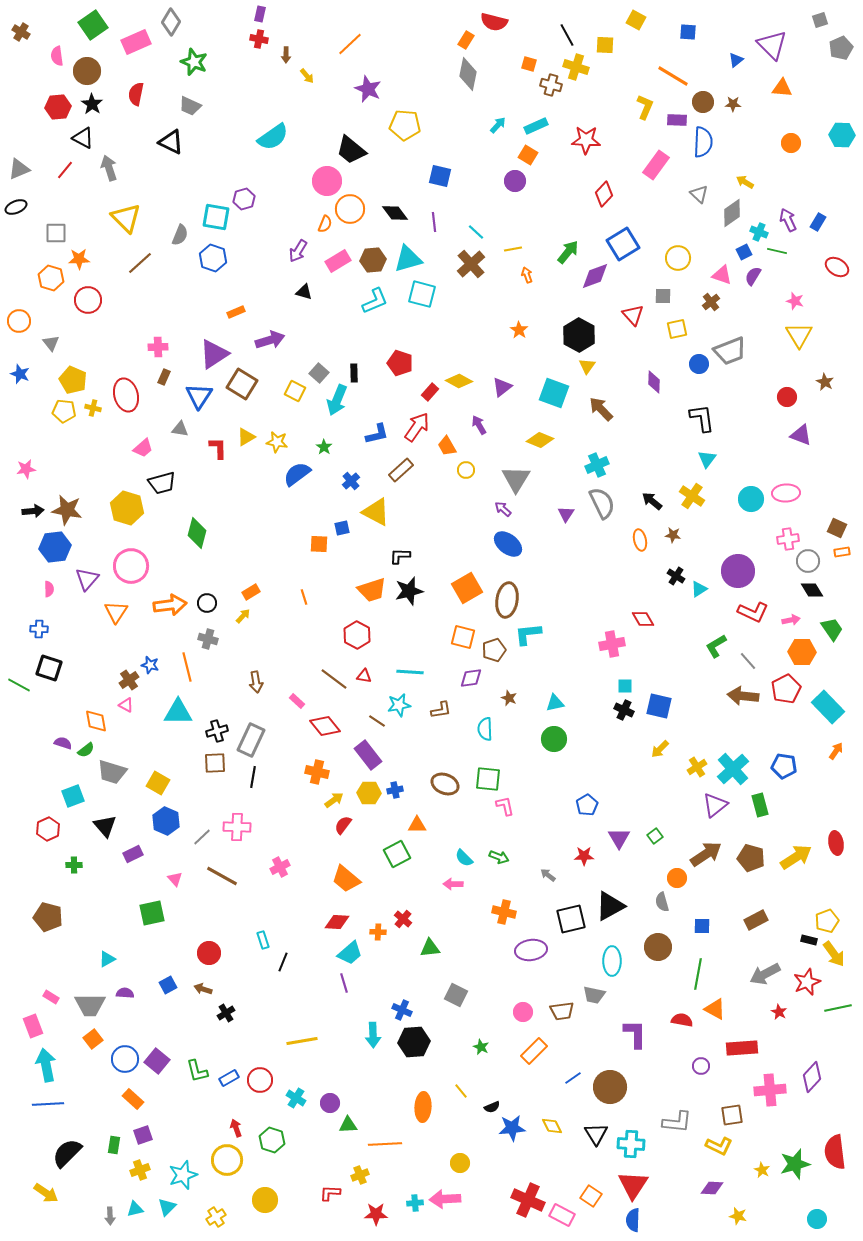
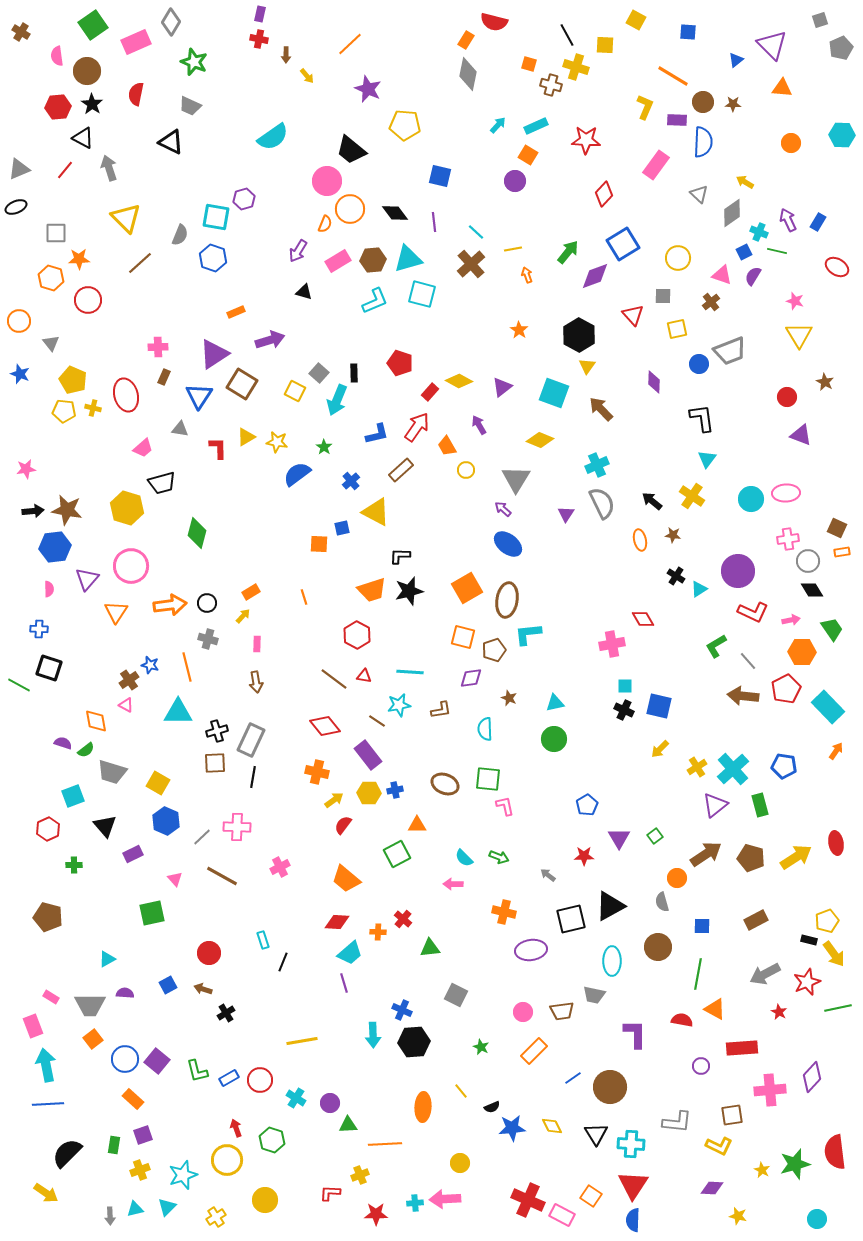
pink rectangle at (297, 701): moved 40 px left, 57 px up; rotated 49 degrees clockwise
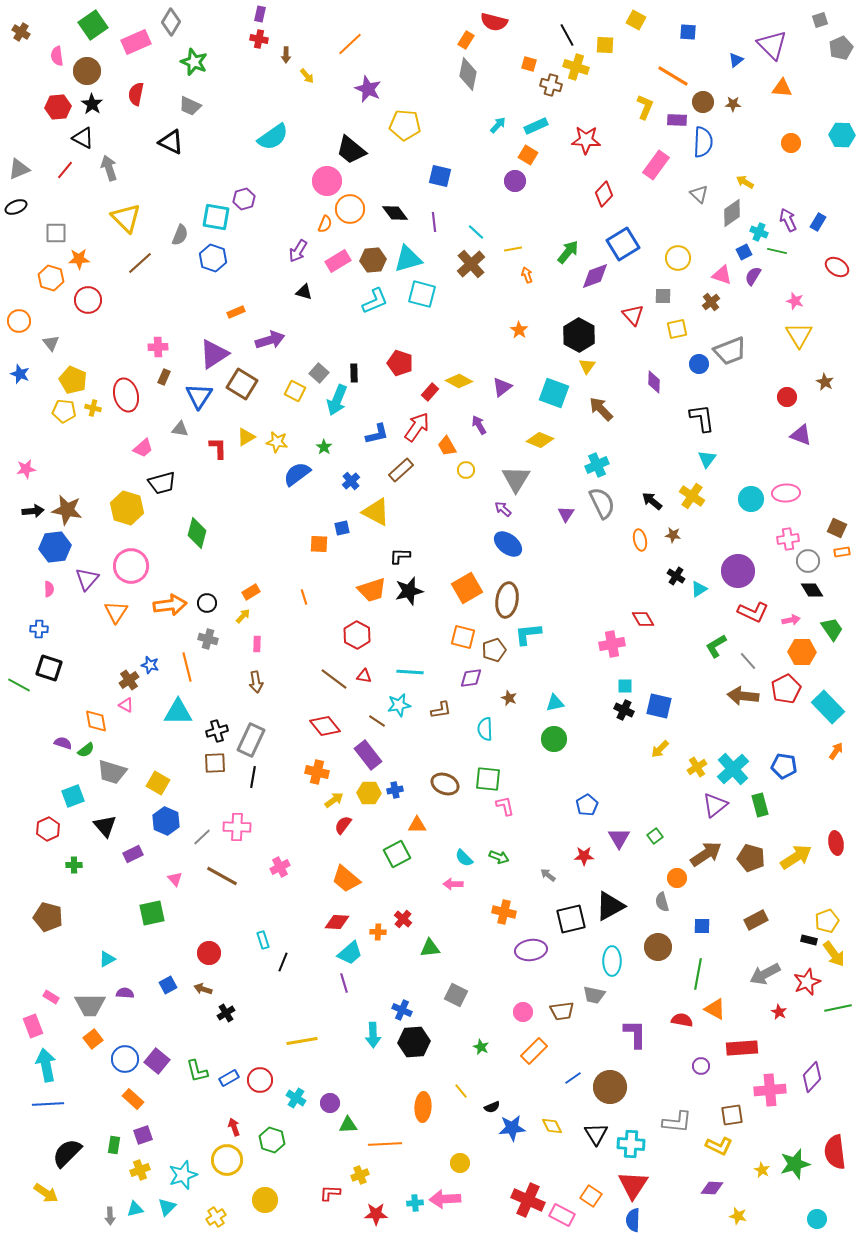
red arrow at (236, 1128): moved 2 px left, 1 px up
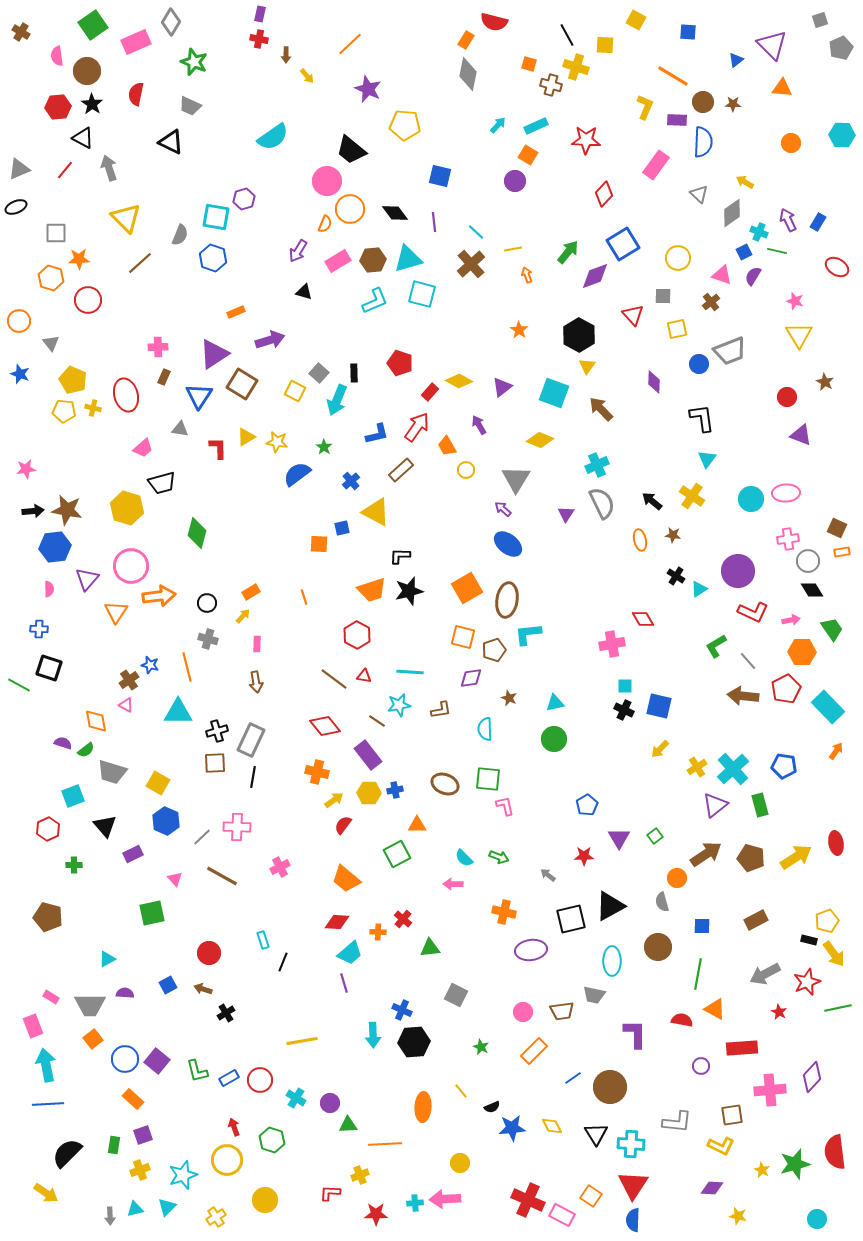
orange arrow at (170, 605): moved 11 px left, 9 px up
yellow L-shape at (719, 1146): moved 2 px right
